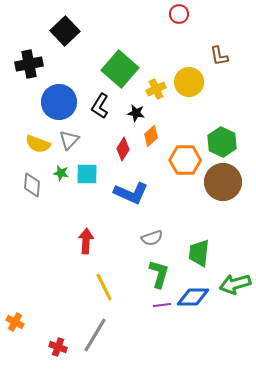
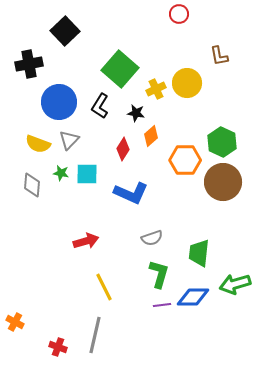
yellow circle: moved 2 px left, 1 px down
red arrow: rotated 70 degrees clockwise
gray line: rotated 18 degrees counterclockwise
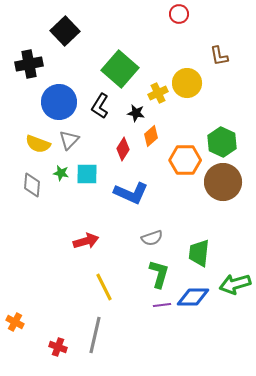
yellow cross: moved 2 px right, 4 px down
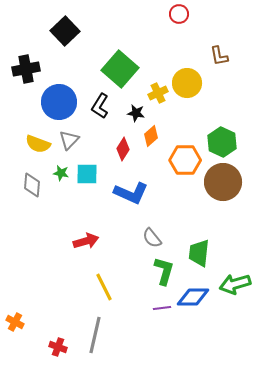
black cross: moved 3 px left, 5 px down
gray semicircle: rotated 70 degrees clockwise
green L-shape: moved 5 px right, 3 px up
purple line: moved 3 px down
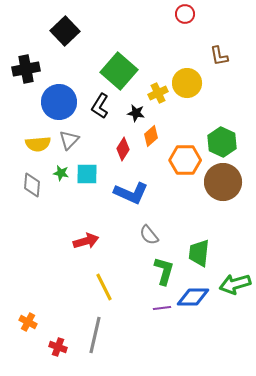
red circle: moved 6 px right
green square: moved 1 px left, 2 px down
yellow semicircle: rotated 25 degrees counterclockwise
gray semicircle: moved 3 px left, 3 px up
orange cross: moved 13 px right
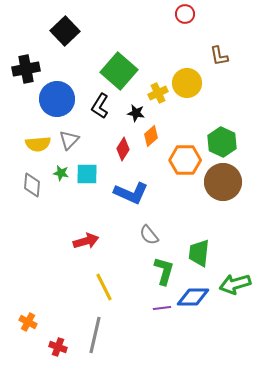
blue circle: moved 2 px left, 3 px up
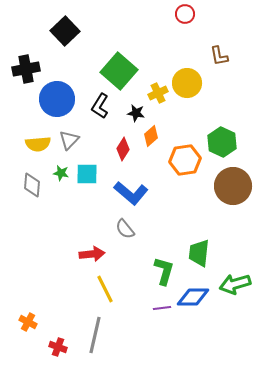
orange hexagon: rotated 8 degrees counterclockwise
brown circle: moved 10 px right, 4 px down
blue L-shape: rotated 16 degrees clockwise
gray semicircle: moved 24 px left, 6 px up
red arrow: moved 6 px right, 13 px down; rotated 10 degrees clockwise
yellow line: moved 1 px right, 2 px down
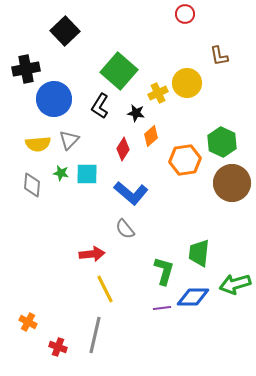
blue circle: moved 3 px left
brown circle: moved 1 px left, 3 px up
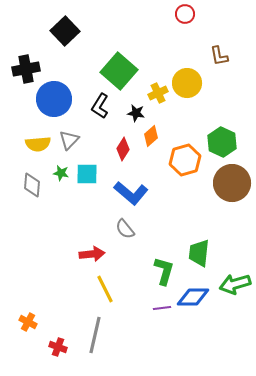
orange hexagon: rotated 8 degrees counterclockwise
